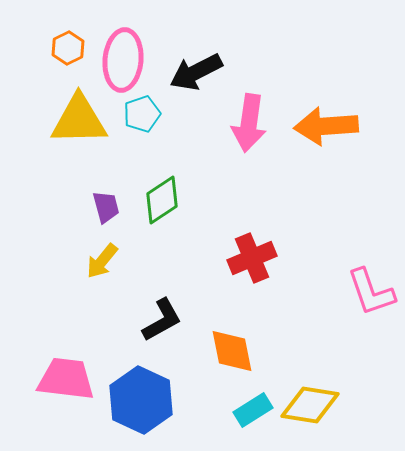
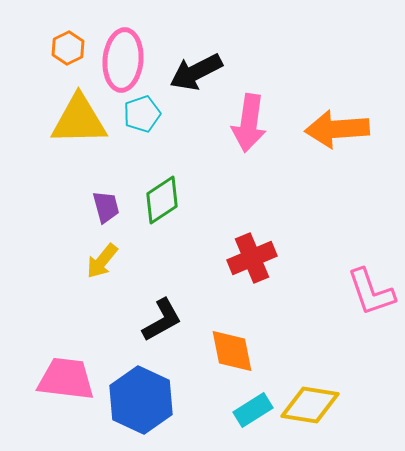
orange arrow: moved 11 px right, 3 px down
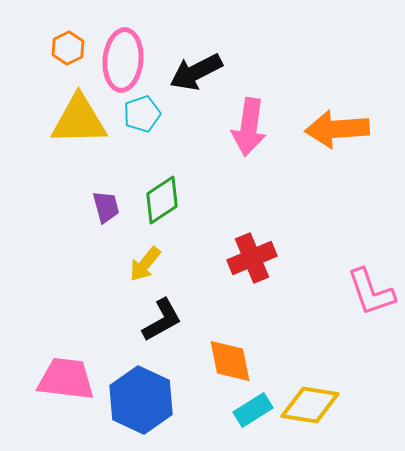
pink arrow: moved 4 px down
yellow arrow: moved 43 px right, 3 px down
orange diamond: moved 2 px left, 10 px down
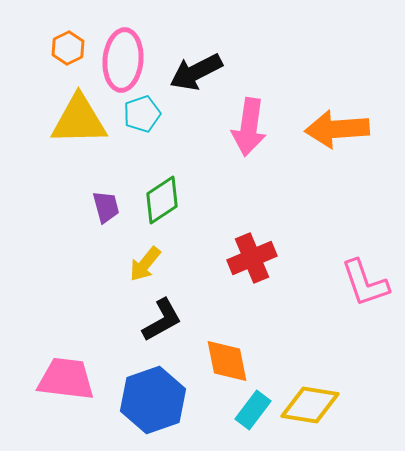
pink L-shape: moved 6 px left, 9 px up
orange diamond: moved 3 px left
blue hexagon: moved 12 px right; rotated 16 degrees clockwise
cyan rectangle: rotated 21 degrees counterclockwise
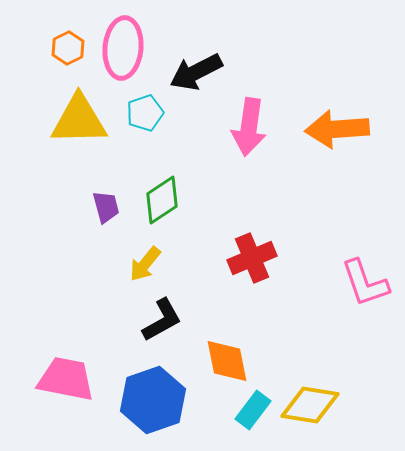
pink ellipse: moved 12 px up
cyan pentagon: moved 3 px right, 1 px up
pink trapezoid: rotated 4 degrees clockwise
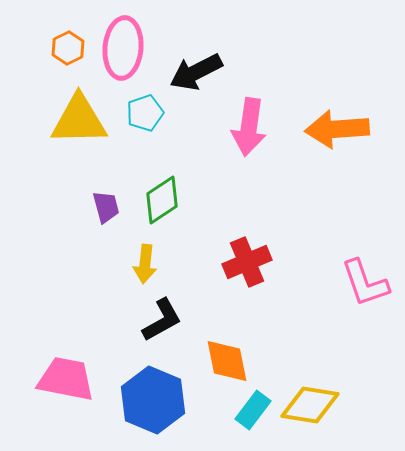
red cross: moved 5 px left, 4 px down
yellow arrow: rotated 33 degrees counterclockwise
blue hexagon: rotated 18 degrees counterclockwise
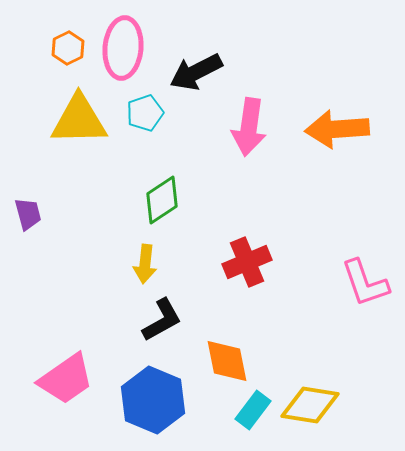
purple trapezoid: moved 78 px left, 7 px down
pink trapezoid: rotated 134 degrees clockwise
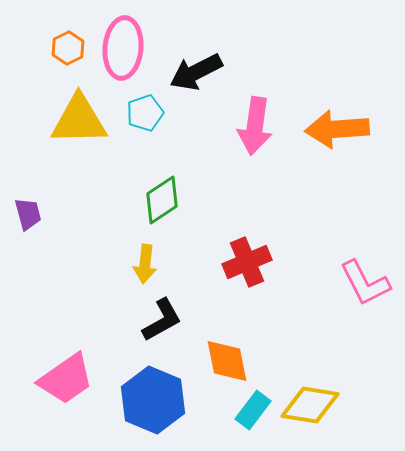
pink arrow: moved 6 px right, 1 px up
pink L-shape: rotated 8 degrees counterclockwise
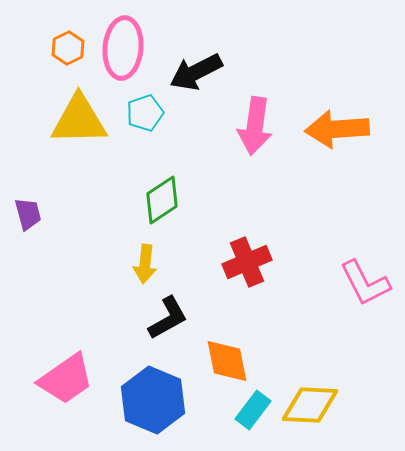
black L-shape: moved 6 px right, 2 px up
yellow diamond: rotated 6 degrees counterclockwise
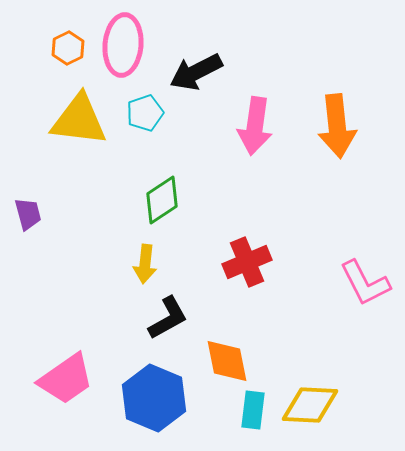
pink ellipse: moved 3 px up
yellow triangle: rotated 8 degrees clockwise
orange arrow: moved 3 px up; rotated 92 degrees counterclockwise
blue hexagon: moved 1 px right, 2 px up
cyan rectangle: rotated 30 degrees counterclockwise
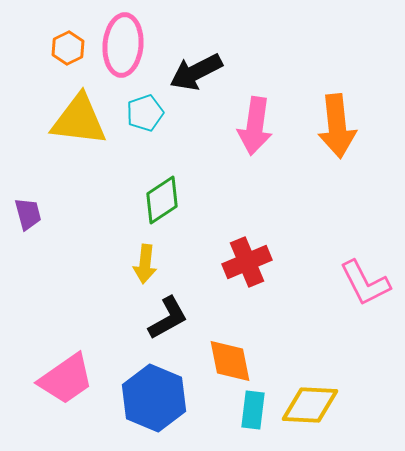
orange diamond: moved 3 px right
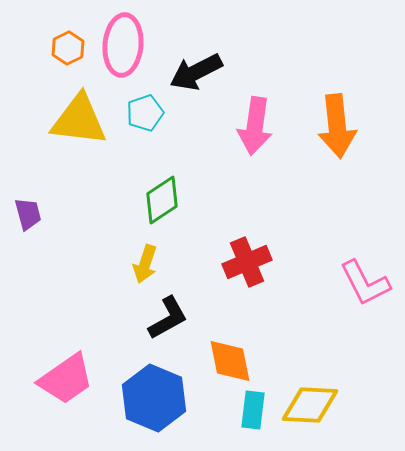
yellow arrow: rotated 12 degrees clockwise
